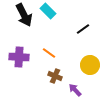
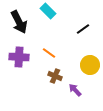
black arrow: moved 5 px left, 7 px down
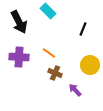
black line: rotated 32 degrees counterclockwise
brown cross: moved 3 px up
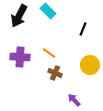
black arrow: moved 6 px up; rotated 55 degrees clockwise
purple cross: moved 1 px right
purple arrow: moved 1 px left, 10 px down
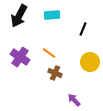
cyan rectangle: moved 4 px right, 4 px down; rotated 49 degrees counterclockwise
purple cross: rotated 30 degrees clockwise
yellow circle: moved 3 px up
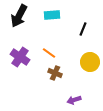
purple arrow: rotated 64 degrees counterclockwise
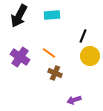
black line: moved 7 px down
yellow circle: moved 6 px up
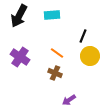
orange line: moved 8 px right
purple arrow: moved 5 px left; rotated 16 degrees counterclockwise
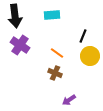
black arrow: moved 4 px left; rotated 35 degrees counterclockwise
purple cross: moved 12 px up
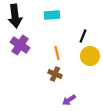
orange line: rotated 40 degrees clockwise
brown cross: moved 1 px down
